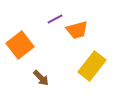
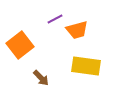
yellow rectangle: moved 6 px left; rotated 60 degrees clockwise
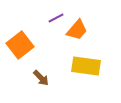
purple line: moved 1 px right, 1 px up
orange trapezoid: rotated 35 degrees counterclockwise
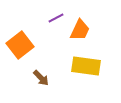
orange trapezoid: moved 3 px right; rotated 15 degrees counterclockwise
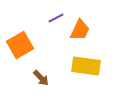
orange square: rotated 8 degrees clockwise
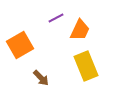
yellow rectangle: rotated 60 degrees clockwise
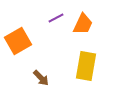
orange trapezoid: moved 3 px right, 6 px up
orange square: moved 2 px left, 4 px up
yellow rectangle: rotated 32 degrees clockwise
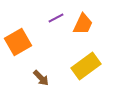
orange square: moved 1 px down
yellow rectangle: rotated 44 degrees clockwise
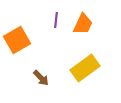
purple line: moved 2 px down; rotated 56 degrees counterclockwise
orange square: moved 1 px left, 2 px up
yellow rectangle: moved 1 px left, 2 px down
